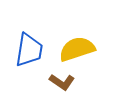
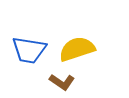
blue trapezoid: rotated 90 degrees clockwise
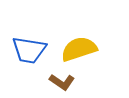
yellow semicircle: moved 2 px right
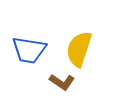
yellow semicircle: rotated 54 degrees counterclockwise
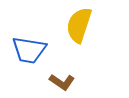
yellow semicircle: moved 24 px up
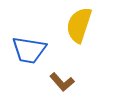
brown L-shape: rotated 15 degrees clockwise
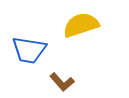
yellow semicircle: moved 2 px right; rotated 54 degrees clockwise
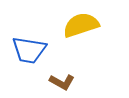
brown L-shape: rotated 20 degrees counterclockwise
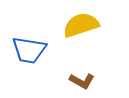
brown L-shape: moved 20 px right, 1 px up
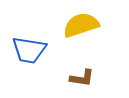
brown L-shape: moved 3 px up; rotated 20 degrees counterclockwise
